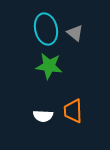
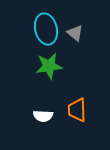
green star: rotated 16 degrees counterclockwise
orange trapezoid: moved 4 px right, 1 px up
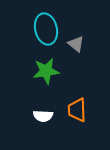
gray triangle: moved 1 px right, 11 px down
green star: moved 3 px left, 5 px down
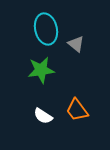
green star: moved 5 px left, 1 px up
orange trapezoid: rotated 35 degrees counterclockwise
white semicircle: rotated 30 degrees clockwise
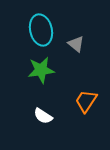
cyan ellipse: moved 5 px left, 1 px down
orange trapezoid: moved 9 px right, 9 px up; rotated 70 degrees clockwise
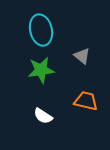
gray triangle: moved 6 px right, 12 px down
orange trapezoid: rotated 70 degrees clockwise
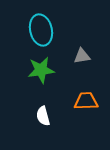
gray triangle: rotated 48 degrees counterclockwise
orange trapezoid: rotated 15 degrees counterclockwise
white semicircle: rotated 42 degrees clockwise
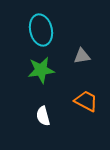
orange trapezoid: rotated 30 degrees clockwise
